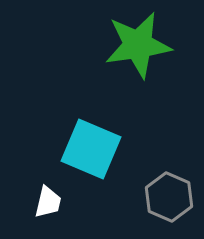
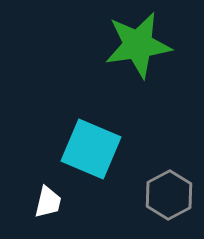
gray hexagon: moved 2 px up; rotated 9 degrees clockwise
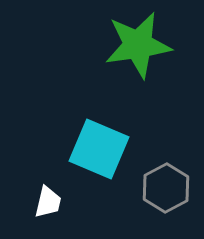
cyan square: moved 8 px right
gray hexagon: moved 3 px left, 7 px up
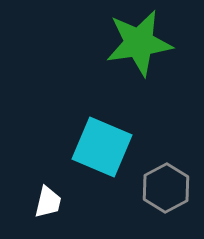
green star: moved 1 px right, 2 px up
cyan square: moved 3 px right, 2 px up
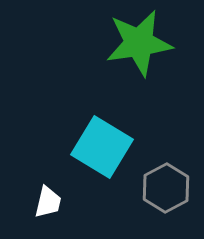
cyan square: rotated 8 degrees clockwise
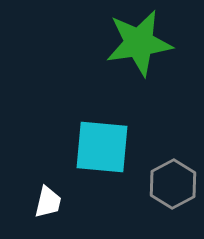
cyan square: rotated 26 degrees counterclockwise
gray hexagon: moved 7 px right, 4 px up
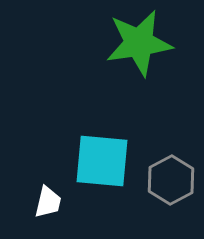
cyan square: moved 14 px down
gray hexagon: moved 2 px left, 4 px up
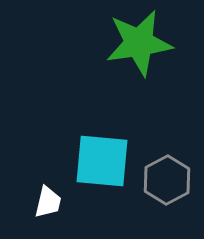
gray hexagon: moved 4 px left
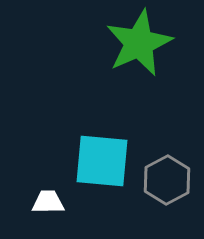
green star: rotated 16 degrees counterclockwise
white trapezoid: rotated 104 degrees counterclockwise
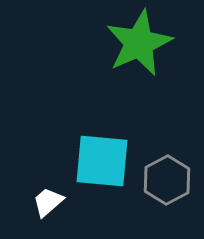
white trapezoid: rotated 40 degrees counterclockwise
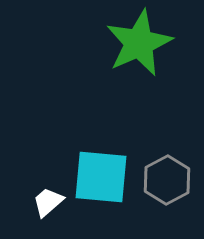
cyan square: moved 1 px left, 16 px down
